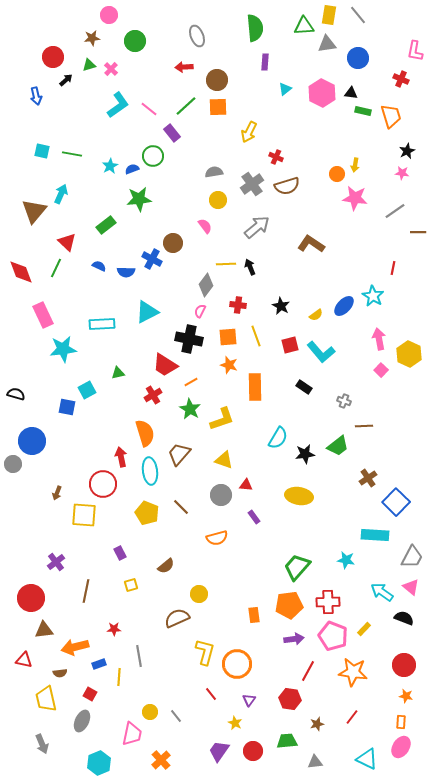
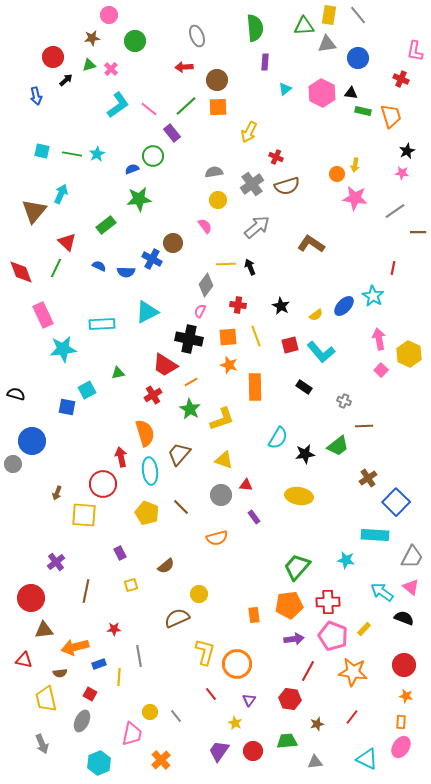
cyan star at (110, 166): moved 13 px left, 12 px up
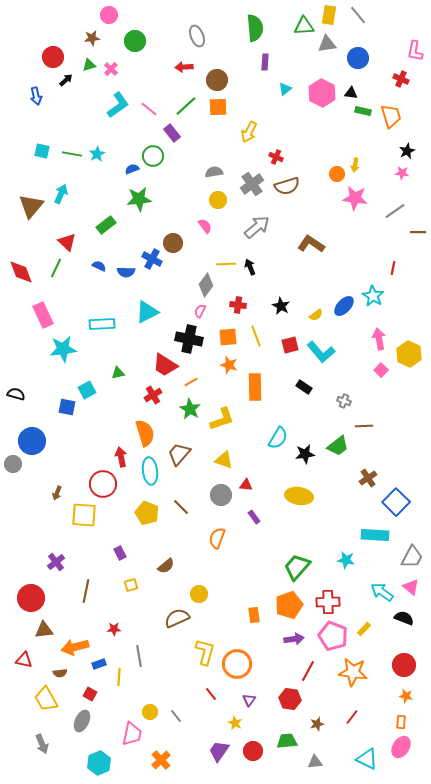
brown triangle at (34, 211): moved 3 px left, 5 px up
orange semicircle at (217, 538): rotated 125 degrees clockwise
orange pentagon at (289, 605): rotated 12 degrees counterclockwise
yellow trapezoid at (46, 699): rotated 16 degrees counterclockwise
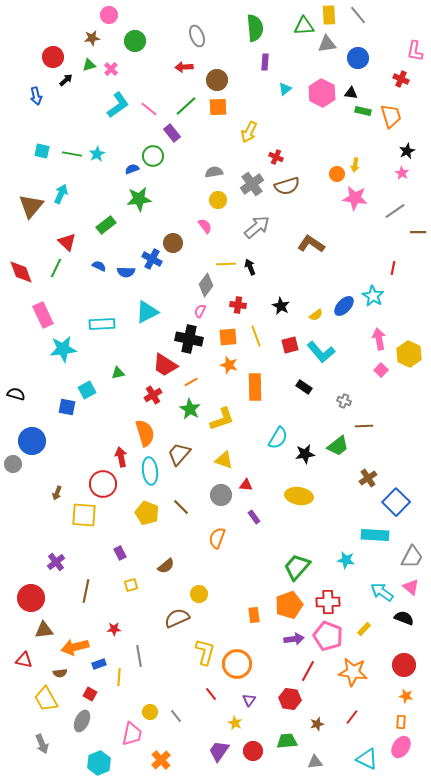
yellow rectangle at (329, 15): rotated 12 degrees counterclockwise
pink star at (402, 173): rotated 24 degrees clockwise
pink pentagon at (333, 636): moved 5 px left
